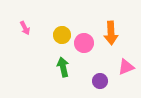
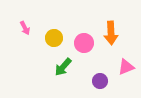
yellow circle: moved 8 px left, 3 px down
green arrow: rotated 126 degrees counterclockwise
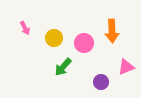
orange arrow: moved 1 px right, 2 px up
purple circle: moved 1 px right, 1 px down
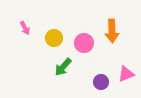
pink triangle: moved 7 px down
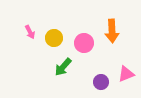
pink arrow: moved 5 px right, 4 px down
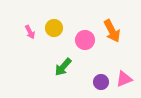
orange arrow: rotated 25 degrees counterclockwise
yellow circle: moved 10 px up
pink circle: moved 1 px right, 3 px up
pink triangle: moved 2 px left, 5 px down
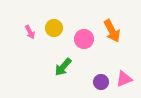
pink circle: moved 1 px left, 1 px up
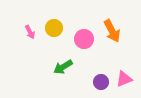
green arrow: rotated 18 degrees clockwise
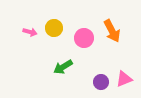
pink arrow: rotated 48 degrees counterclockwise
pink circle: moved 1 px up
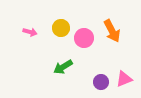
yellow circle: moved 7 px right
